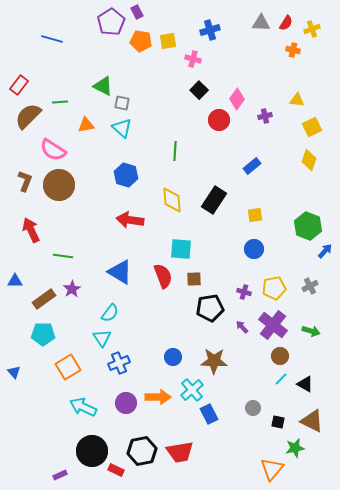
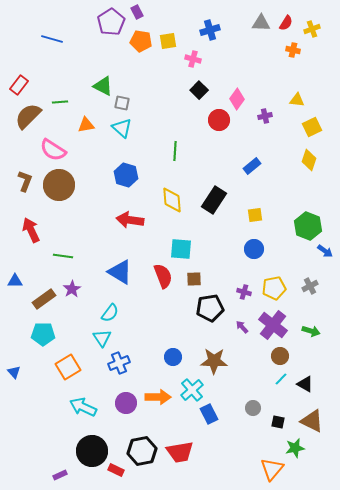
blue arrow at (325, 251): rotated 84 degrees clockwise
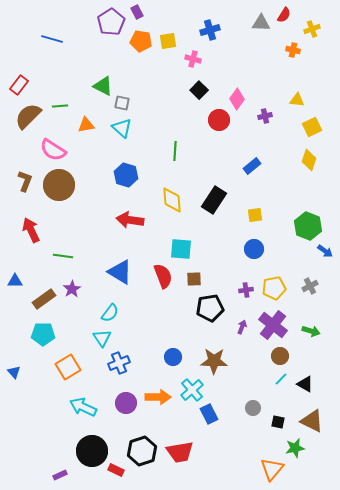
red semicircle at (286, 23): moved 2 px left, 8 px up
green line at (60, 102): moved 4 px down
purple cross at (244, 292): moved 2 px right, 2 px up; rotated 24 degrees counterclockwise
purple arrow at (242, 327): rotated 64 degrees clockwise
black hexagon at (142, 451): rotated 8 degrees counterclockwise
